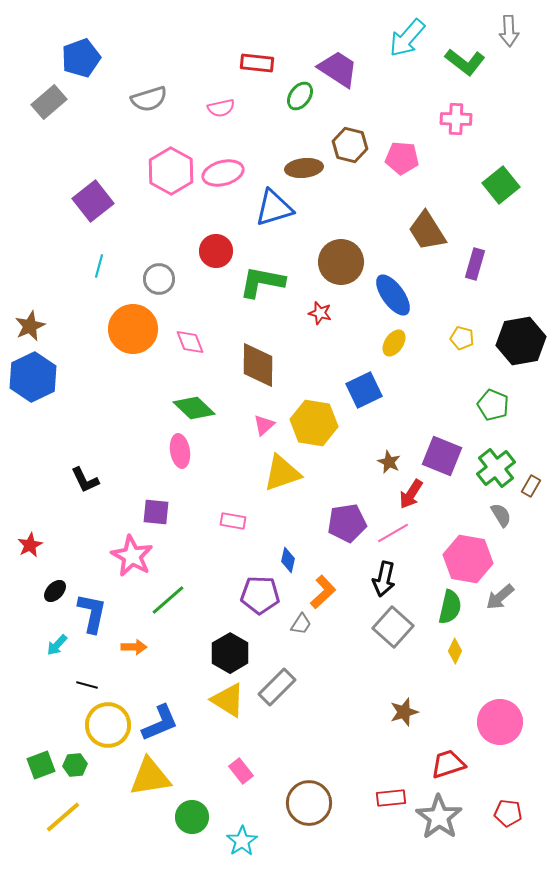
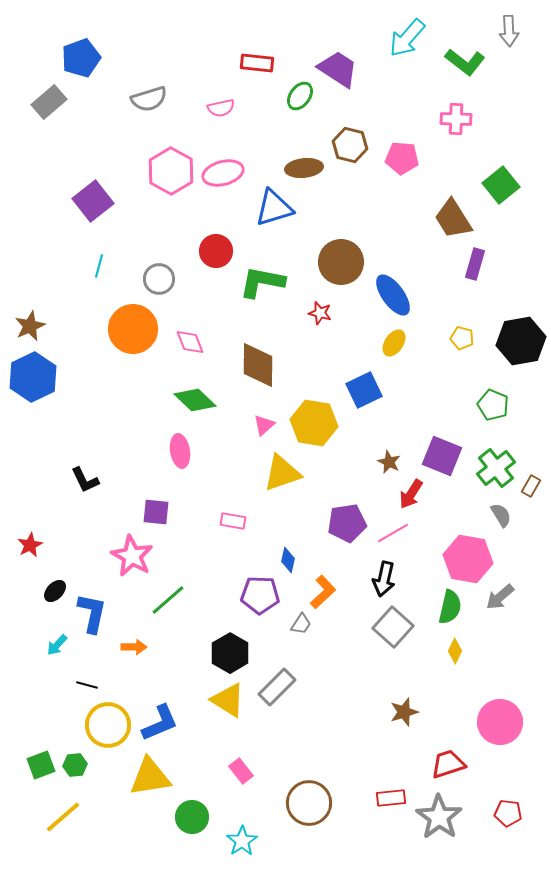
brown trapezoid at (427, 231): moved 26 px right, 12 px up
green diamond at (194, 408): moved 1 px right, 8 px up
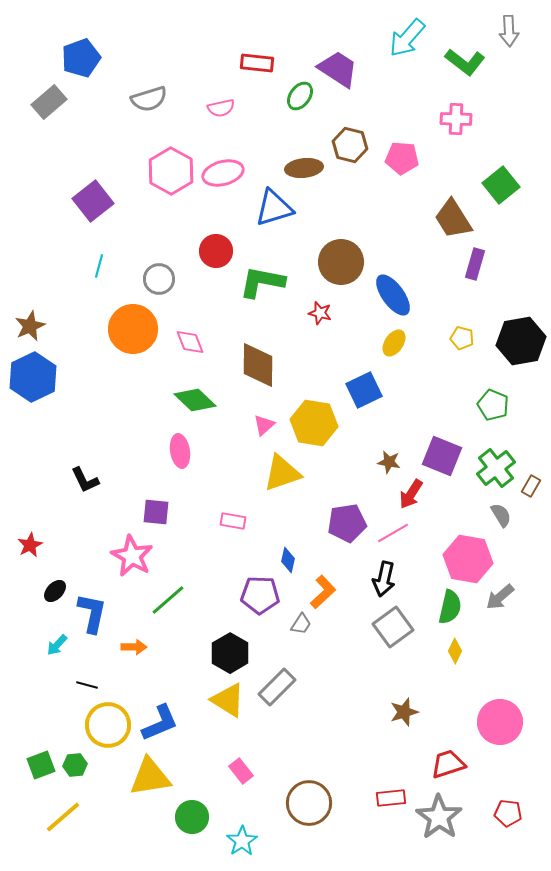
brown star at (389, 462): rotated 15 degrees counterclockwise
gray square at (393, 627): rotated 12 degrees clockwise
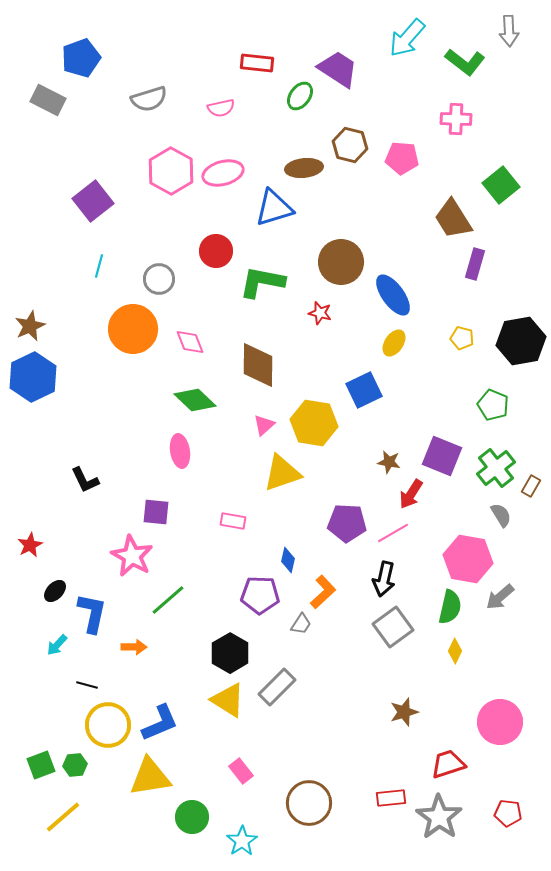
gray rectangle at (49, 102): moved 1 px left, 2 px up; rotated 68 degrees clockwise
purple pentagon at (347, 523): rotated 12 degrees clockwise
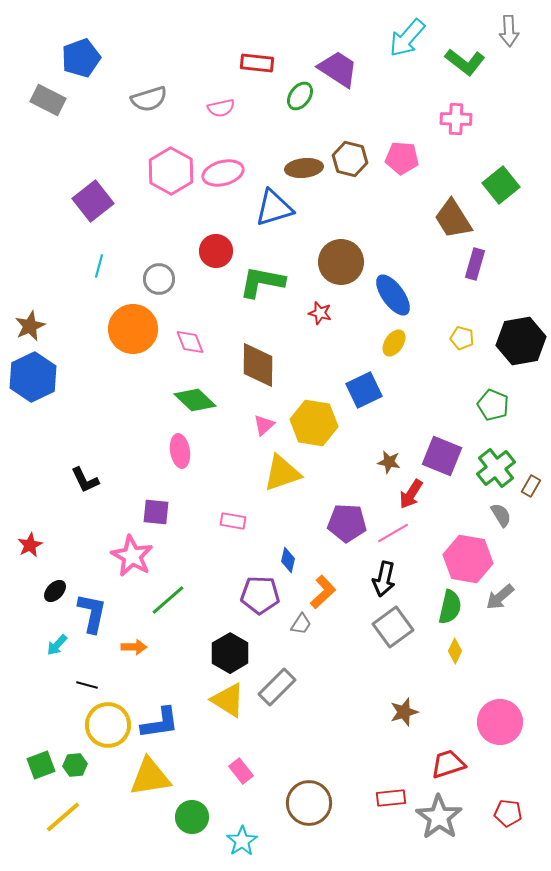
brown hexagon at (350, 145): moved 14 px down
blue L-shape at (160, 723): rotated 15 degrees clockwise
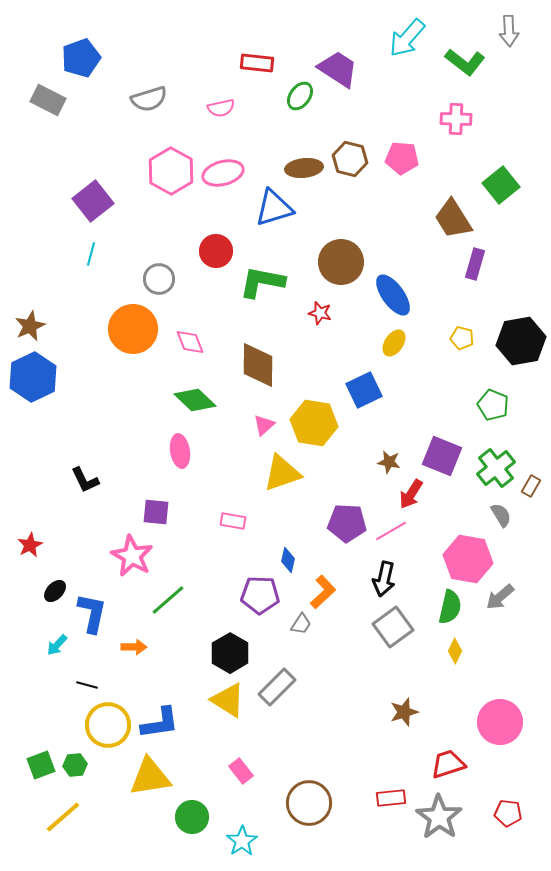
cyan line at (99, 266): moved 8 px left, 12 px up
pink line at (393, 533): moved 2 px left, 2 px up
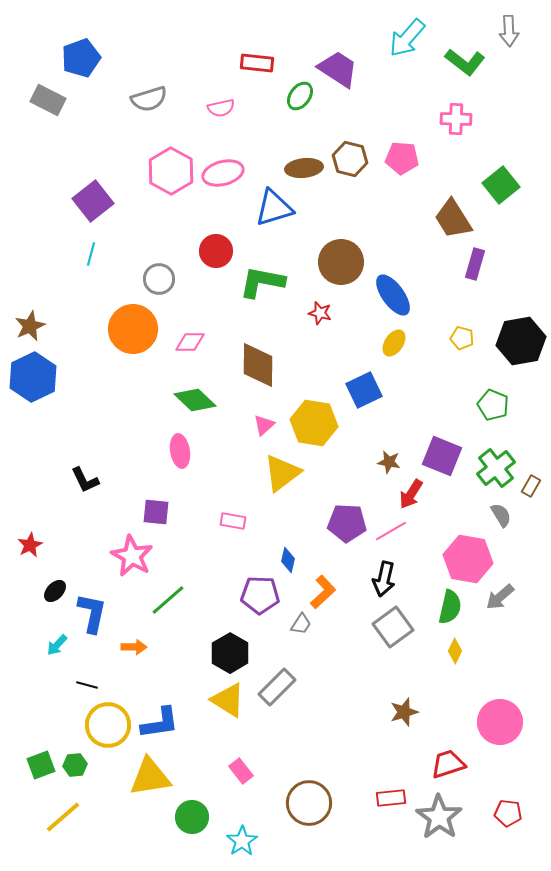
pink diamond at (190, 342): rotated 68 degrees counterclockwise
yellow triangle at (282, 473): rotated 18 degrees counterclockwise
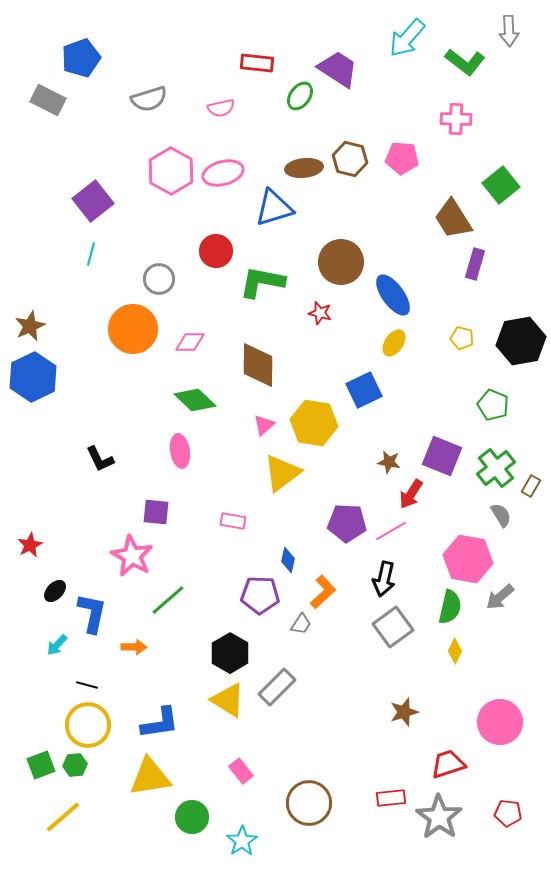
black L-shape at (85, 480): moved 15 px right, 21 px up
yellow circle at (108, 725): moved 20 px left
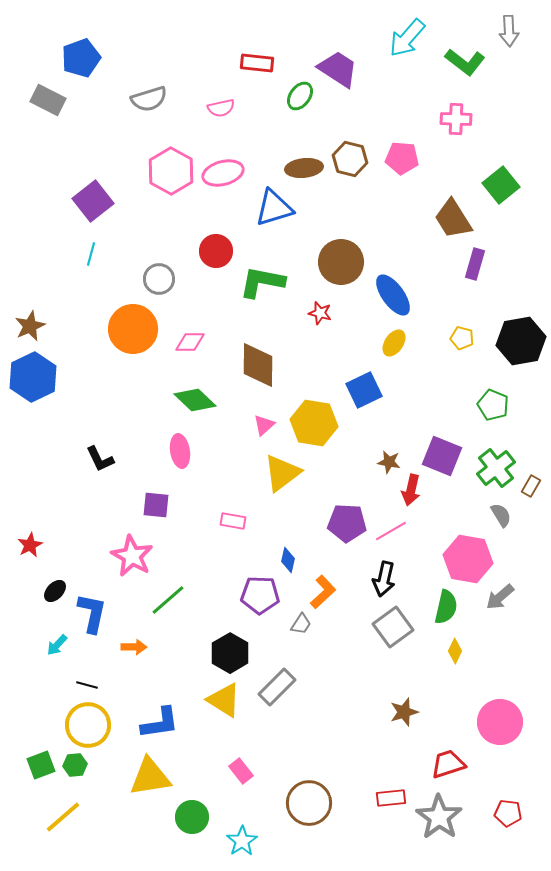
red arrow at (411, 494): moved 4 px up; rotated 20 degrees counterclockwise
purple square at (156, 512): moved 7 px up
green semicircle at (450, 607): moved 4 px left
yellow triangle at (228, 700): moved 4 px left
